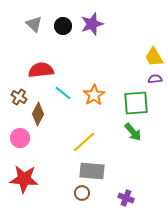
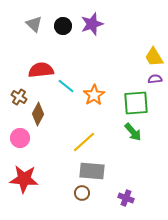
cyan line: moved 3 px right, 7 px up
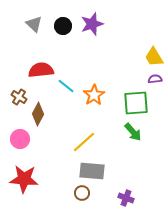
pink circle: moved 1 px down
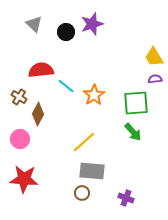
black circle: moved 3 px right, 6 px down
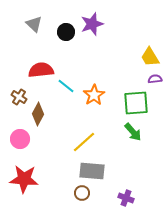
yellow trapezoid: moved 4 px left
